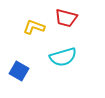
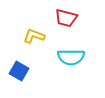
yellow L-shape: moved 9 px down
cyan semicircle: moved 8 px right; rotated 16 degrees clockwise
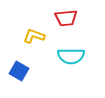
red trapezoid: rotated 20 degrees counterclockwise
cyan semicircle: moved 1 px up
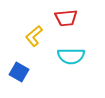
yellow L-shape: rotated 60 degrees counterclockwise
blue square: moved 1 px down
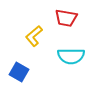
red trapezoid: rotated 15 degrees clockwise
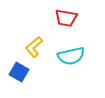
yellow L-shape: moved 11 px down
cyan semicircle: rotated 12 degrees counterclockwise
